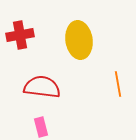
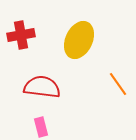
red cross: moved 1 px right
yellow ellipse: rotated 33 degrees clockwise
orange line: rotated 25 degrees counterclockwise
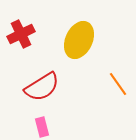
red cross: moved 1 px up; rotated 16 degrees counterclockwise
red semicircle: rotated 141 degrees clockwise
pink rectangle: moved 1 px right
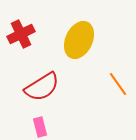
pink rectangle: moved 2 px left
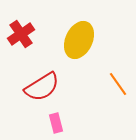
red cross: rotated 8 degrees counterclockwise
pink rectangle: moved 16 px right, 4 px up
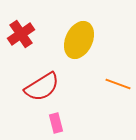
orange line: rotated 35 degrees counterclockwise
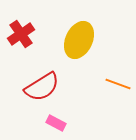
pink rectangle: rotated 48 degrees counterclockwise
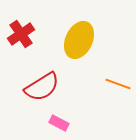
pink rectangle: moved 3 px right
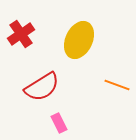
orange line: moved 1 px left, 1 px down
pink rectangle: rotated 36 degrees clockwise
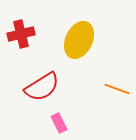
red cross: rotated 20 degrees clockwise
orange line: moved 4 px down
